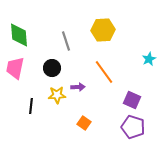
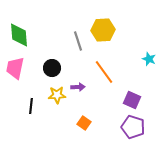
gray line: moved 12 px right
cyan star: rotated 24 degrees counterclockwise
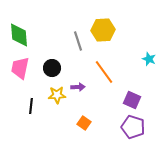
pink trapezoid: moved 5 px right
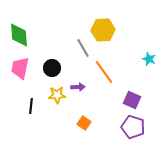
gray line: moved 5 px right, 7 px down; rotated 12 degrees counterclockwise
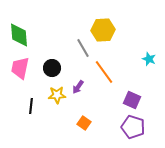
purple arrow: rotated 128 degrees clockwise
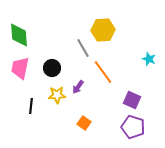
orange line: moved 1 px left
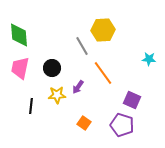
gray line: moved 1 px left, 2 px up
cyan star: rotated 16 degrees counterclockwise
orange line: moved 1 px down
purple pentagon: moved 11 px left, 2 px up
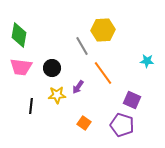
green diamond: rotated 15 degrees clockwise
cyan star: moved 2 px left, 2 px down
pink trapezoid: moved 1 px right, 1 px up; rotated 95 degrees counterclockwise
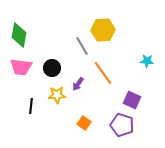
purple arrow: moved 3 px up
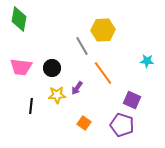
green diamond: moved 16 px up
purple arrow: moved 1 px left, 4 px down
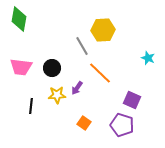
cyan star: moved 1 px right, 3 px up; rotated 16 degrees clockwise
orange line: moved 3 px left; rotated 10 degrees counterclockwise
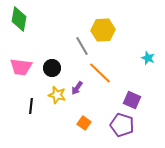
yellow star: rotated 18 degrees clockwise
